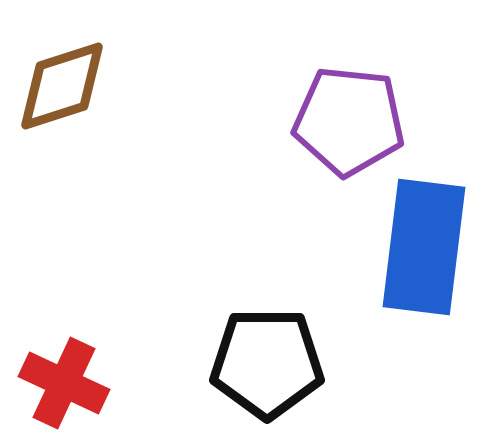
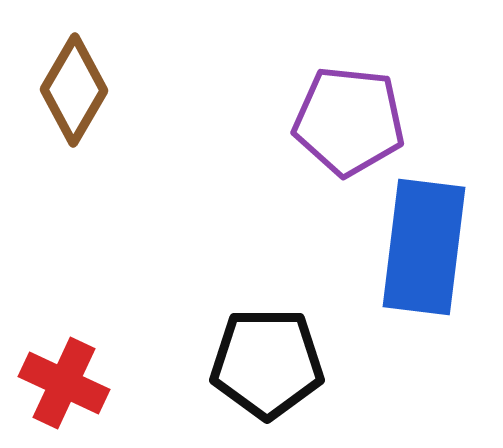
brown diamond: moved 12 px right, 4 px down; rotated 42 degrees counterclockwise
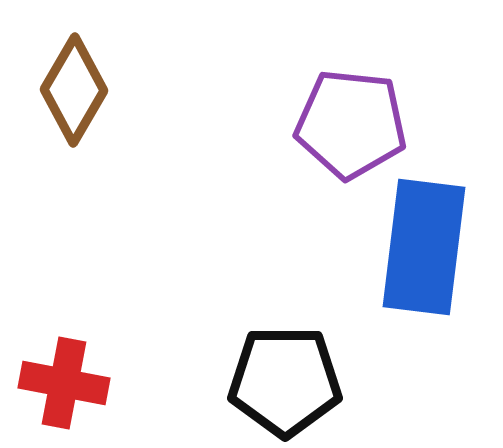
purple pentagon: moved 2 px right, 3 px down
black pentagon: moved 18 px right, 18 px down
red cross: rotated 14 degrees counterclockwise
